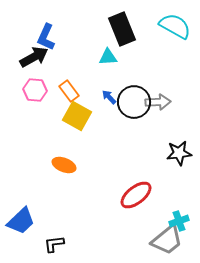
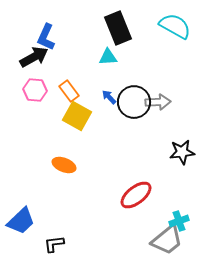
black rectangle: moved 4 px left, 1 px up
black star: moved 3 px right, 1 px up
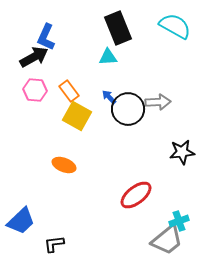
black circle: moved 6 px left, 7 px down
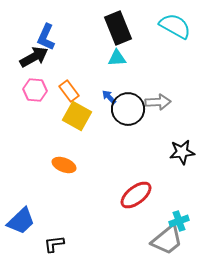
cyan triangle: moved 9 px right, 1 px down
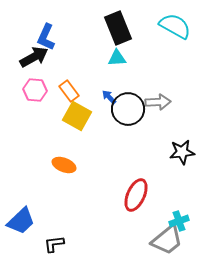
red ellipse: rotated 28 degrees counterclockwise
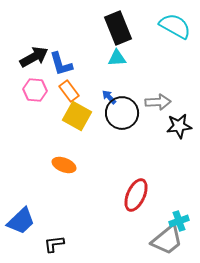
blue L-shape: moved 15 px right, 27 px down; rotated 40 degrees counterclockwise
black circle: moved 6 px left, 4 px down
black star: moved 3 px left, 26 px up
